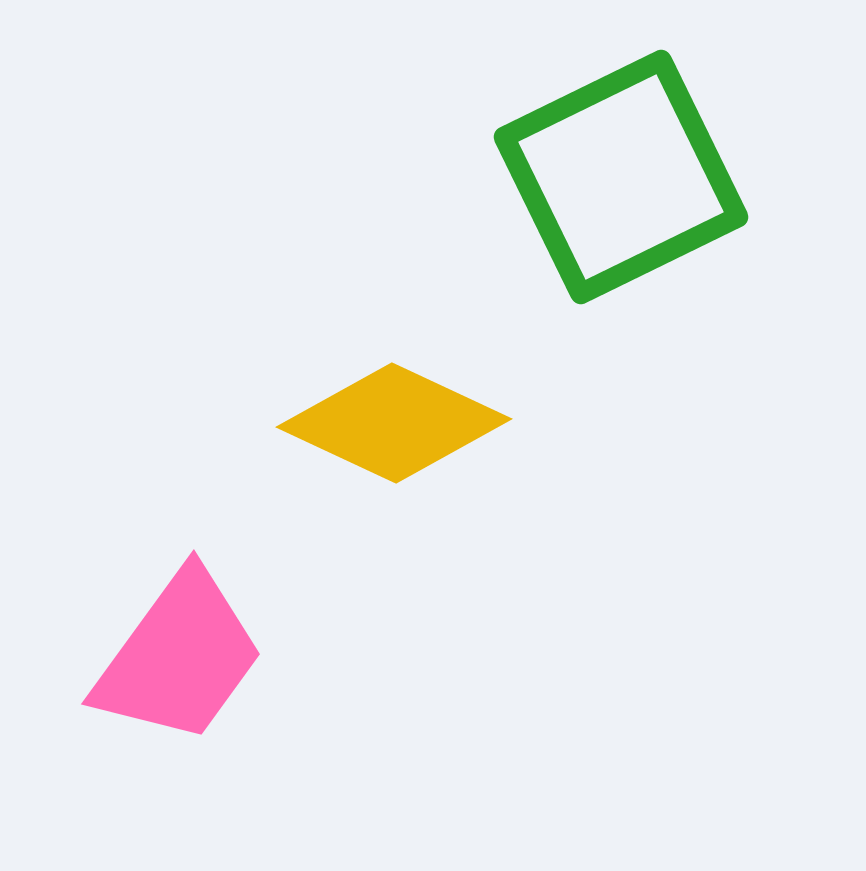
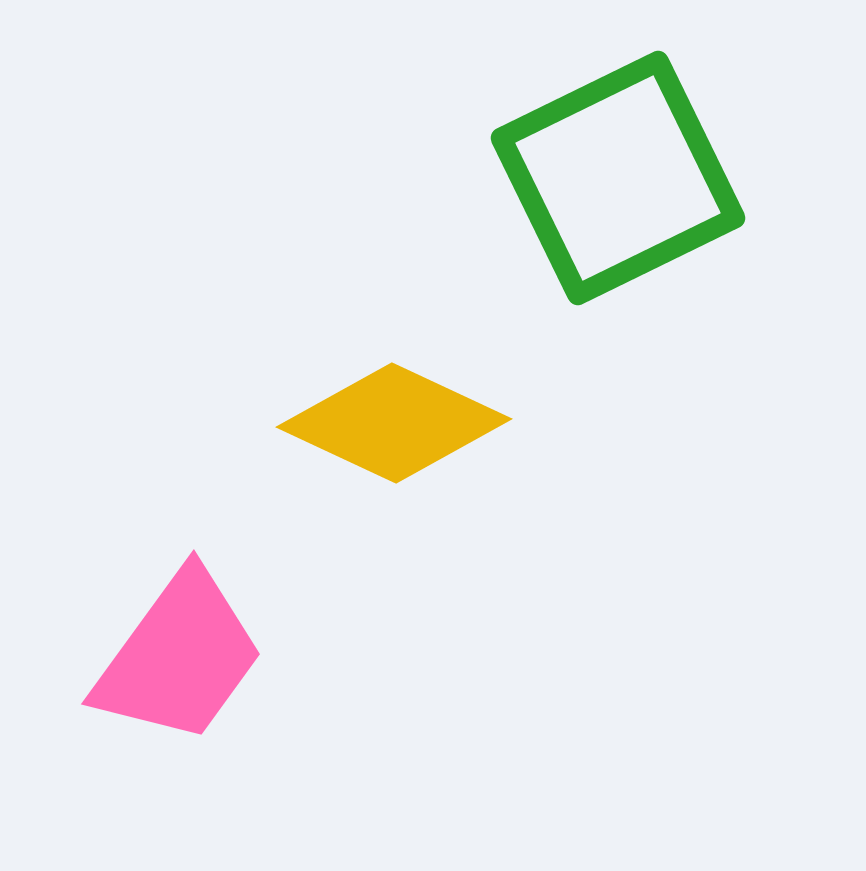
green square: moved 3 px left, 1 px down
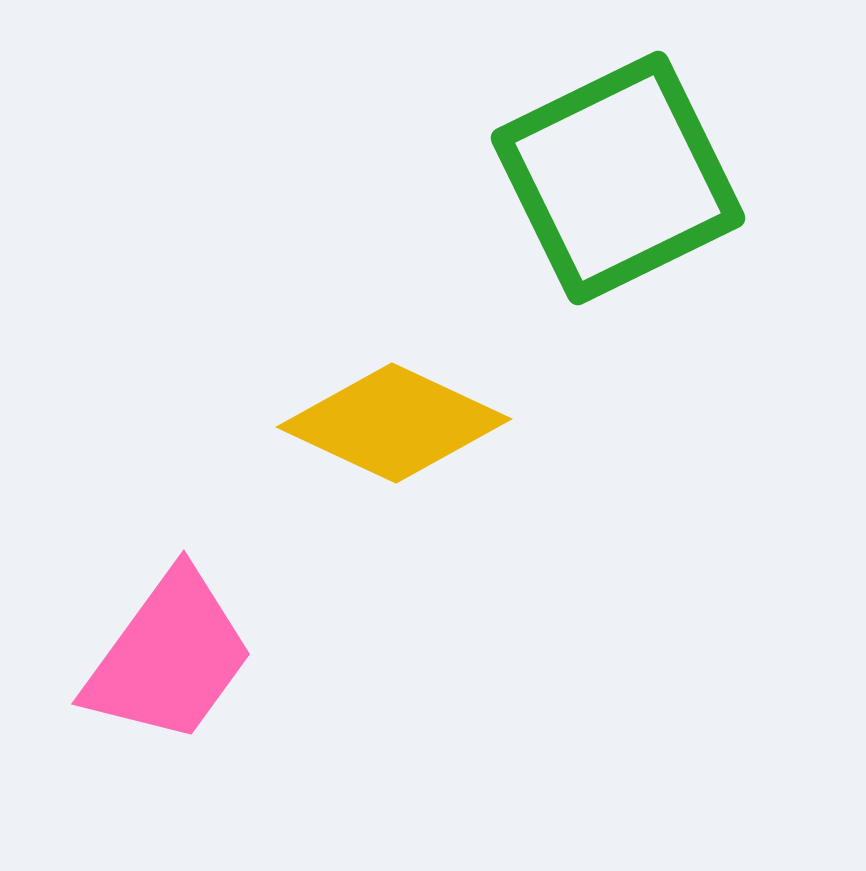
pink trapezoid: moved 10 px left
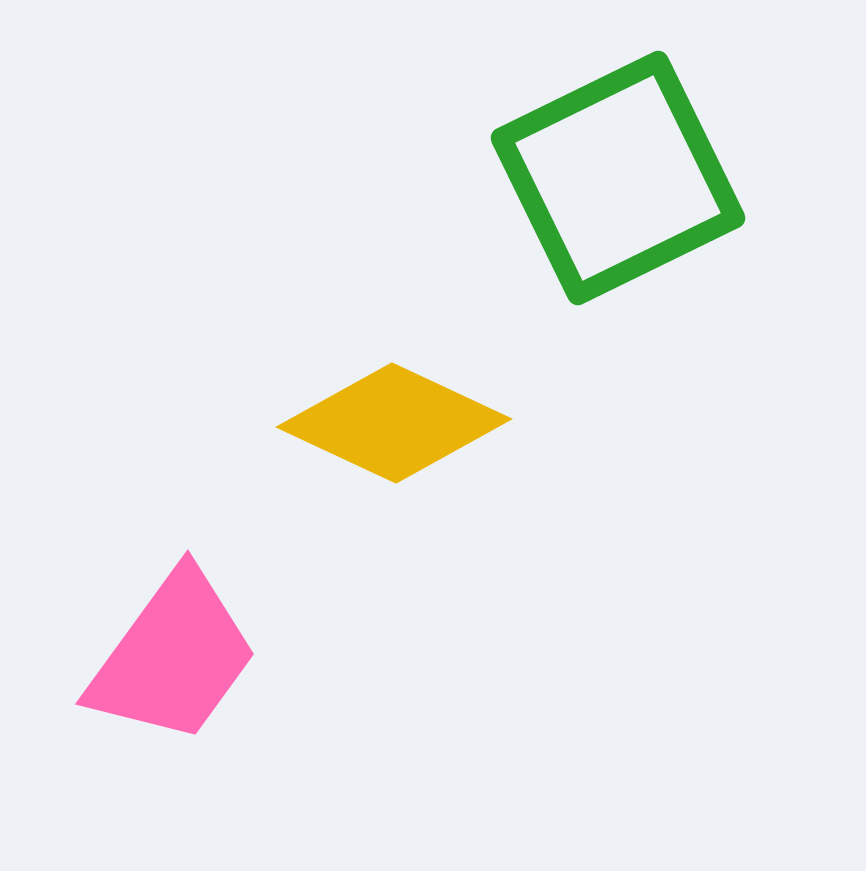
pink trapezoid: moved 4 px right
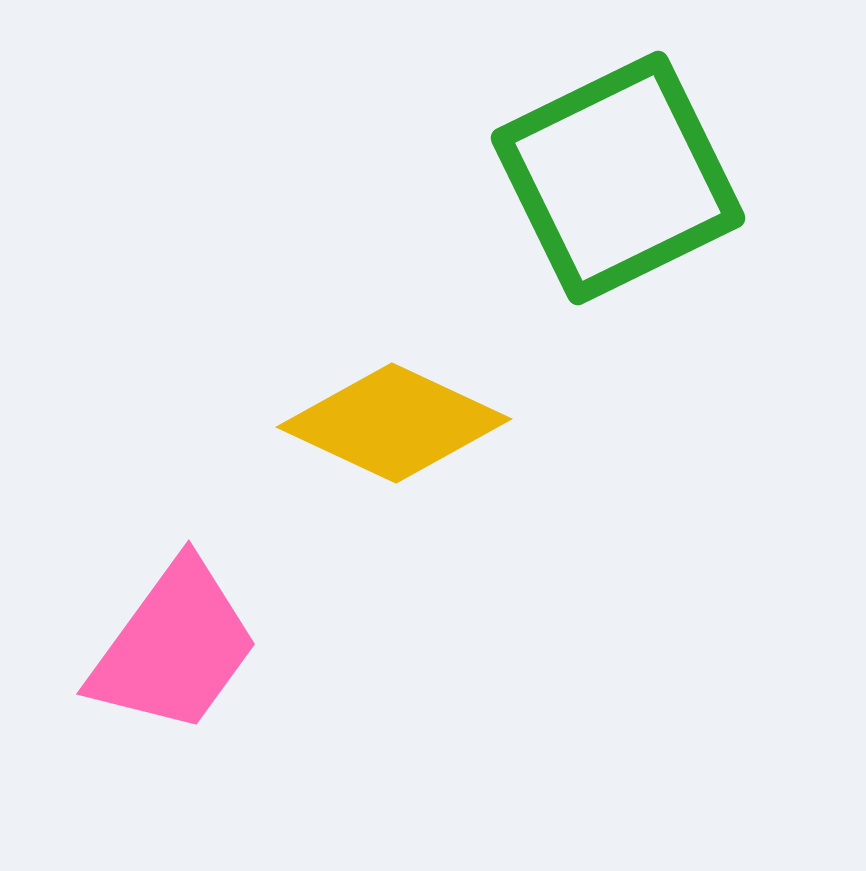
pink trapezoid: moved 1 px right, 10 px up
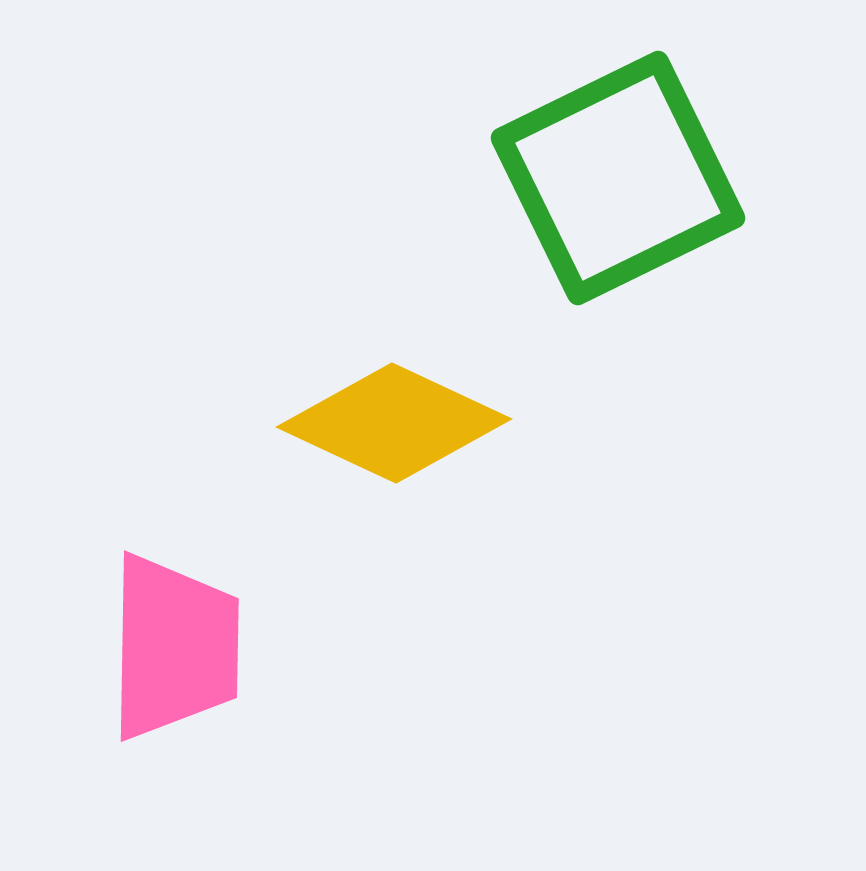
pink trapezoid: rotated 35 degrees counterclockwise
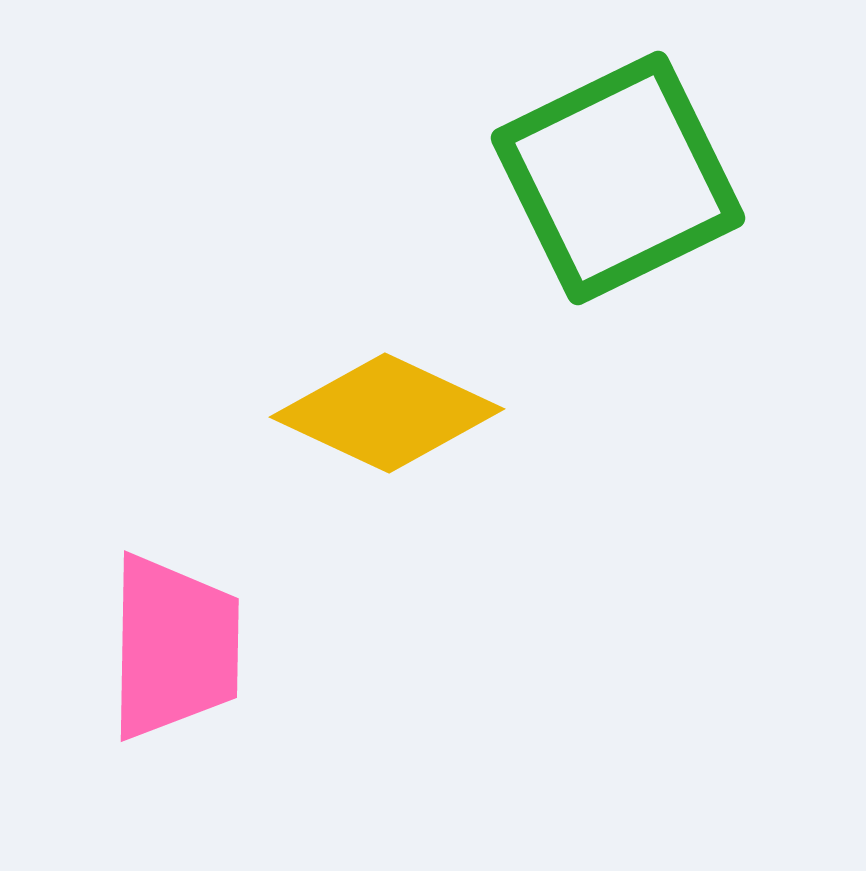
yellow diamond: moved 7 px left, 10 px up
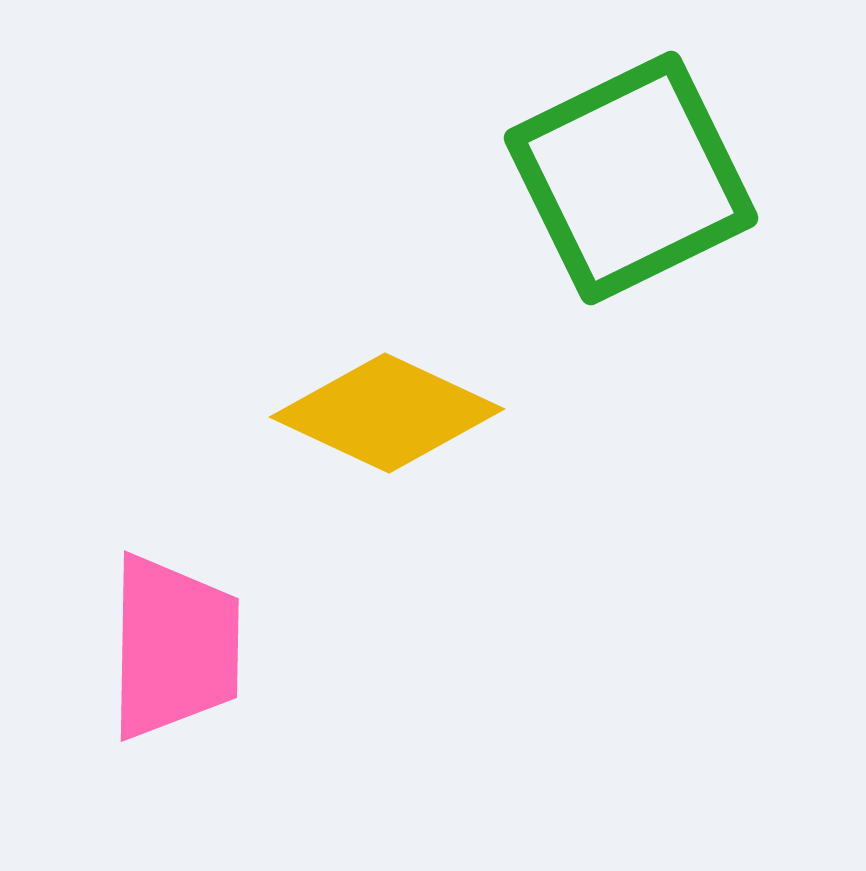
green square: moved 13 px right
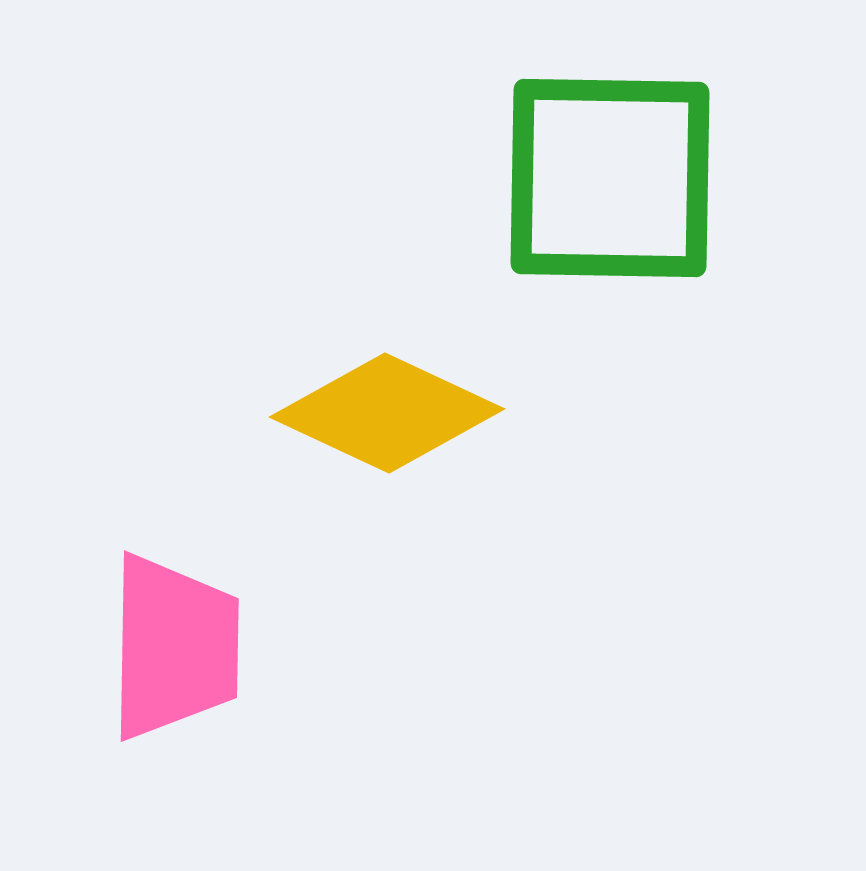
green square: moved 21 px left; rotated 27 degrees clockwise
